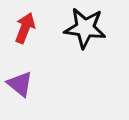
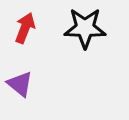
black star: rotated 6 degrees counterclockwise
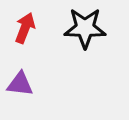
purple triangle: rotated 32 degrees counterclockwise
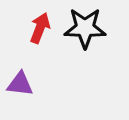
red arrow: moved 15 px right
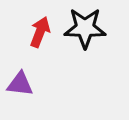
red arrow: moved 4 px down
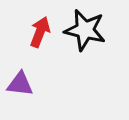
black star: moved 2 px down; rotated 12 degrees clockwise
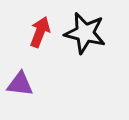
black star: moved 3 px down
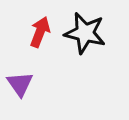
purple triangle: rotated 48 degrees clockwise
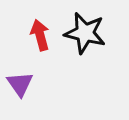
red arrow: moved 3 px down; rotated 36 degrees counterclockwise
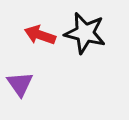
red arrow: rotated 56 degrees counterclockwise
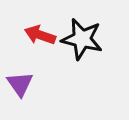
black star: moved 3 px left, 6 px down
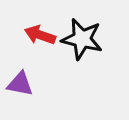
purple triangle: rotated 44 degrees counterclockwise
